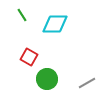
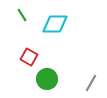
gray line: moved 4 px right; rotated 30 degrees counterclockwise
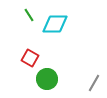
green line: moved 7 px right
red square: moved 1 px right, 1 px down
gray line: moved 3 px right
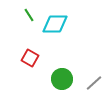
green circle: moved 15 px right
gray line: rotated 18 degrees clockwise
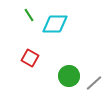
green circle: moved 7 px right, 3 px up
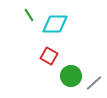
red square: moved 19 px right, 2 px up
green circle: moved 2 px right
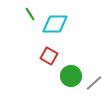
green line: moved 1 px right, 1 px up
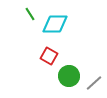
green circle: moved 2 px left
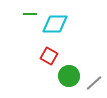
green line: rotated 56 degrees counterclockwise
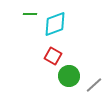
cyan diamond: rotated 20 degrees counterclockwise
red square: moved 4 px right
gray line: moved 2 px down
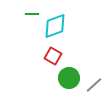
green line: moved 2 px right
cyan diamond: moved 2 px down
green circle: moved 2 px down
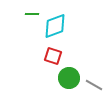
red square: rotated 12 degrees counterclockwise
gray line: rotated 72 degrees clockwise
